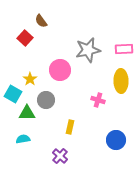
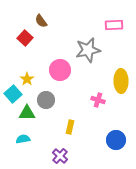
pink rectangle: moved 10 px left, 24 px up
yellow star: moved 3 px left
cyan square: rotated 18 degrees clockwise
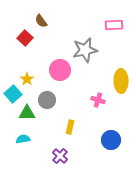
gray star: moved 3 px left
gray circle: moved 1 px right
blue circle: moved 5 px left
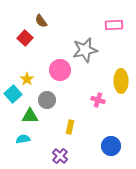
green triangle: moved 3 px right, 3 px down
blue circle: moved 6 px down
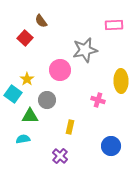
cyan square: rotated 12 degrees counterclockwise
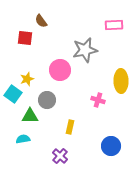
red square: rotated 35 degrees counterclockwise
yellow star: rotated 16 degrees clockwise
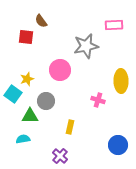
red square: moved 1 px right, 1 px up
gray star: moved 1 px right, 4 px up
gray circle: moved 1 px left, 1 px down
blue circle: moved 7 px right, 1 px up
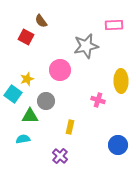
red square: rotated 21 degrees clockwise
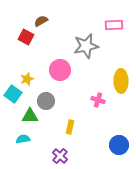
brown semicircle: rotated 96 degrees clockwise
blue circle: moved 1 px right
